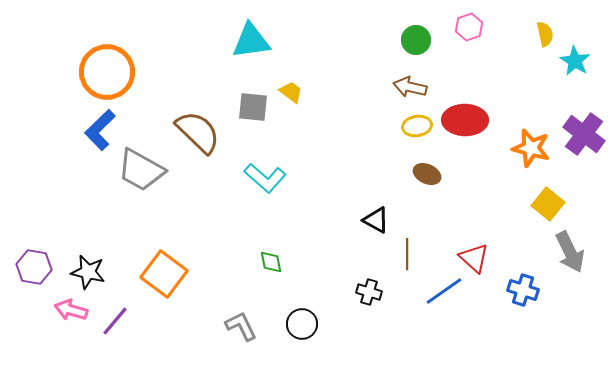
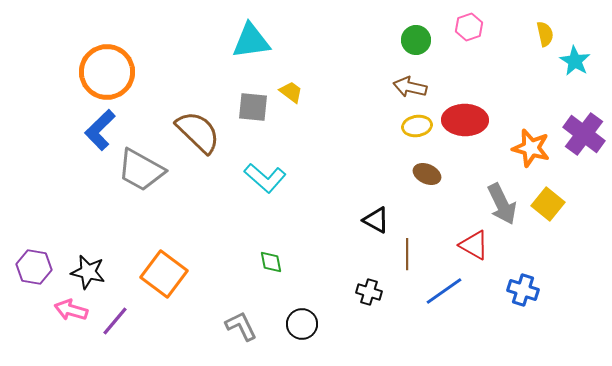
gray arrow: moved 68 px left, 48 px up
red triangle: moved 13 px up; rotated 12 degrees counterclockwise
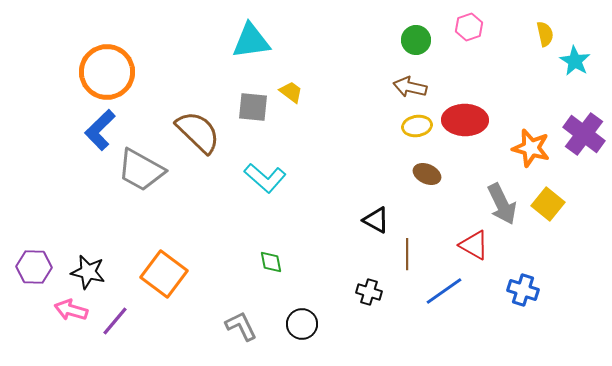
purple hexagon: rotated 8 degrees counterclockwise
